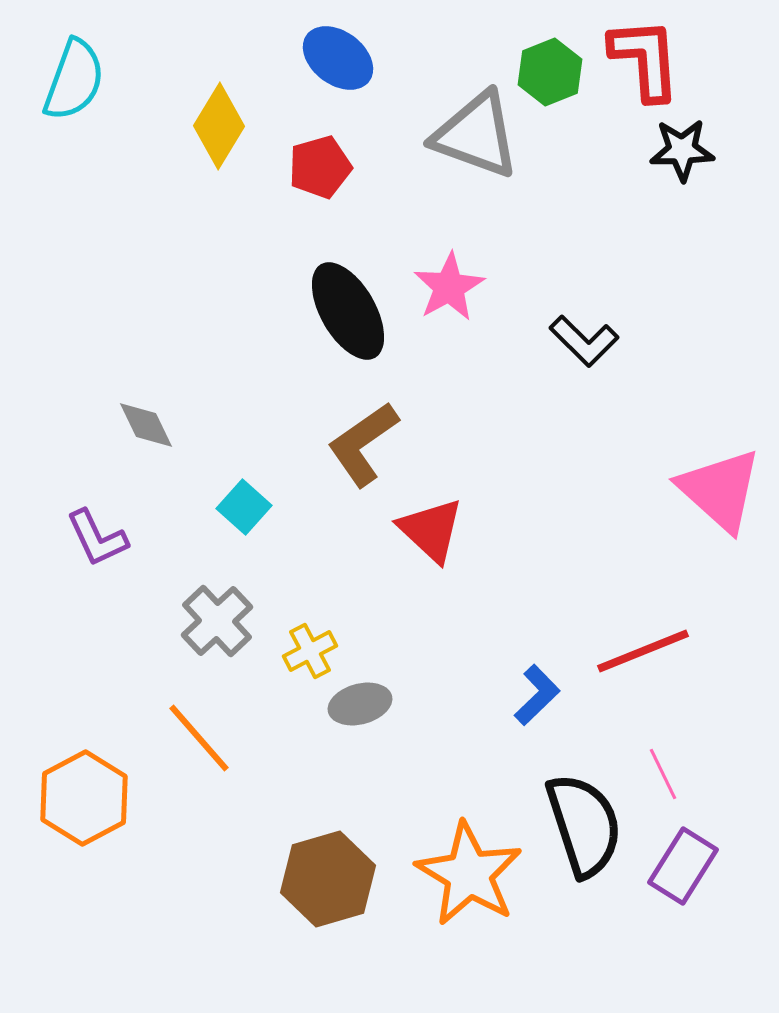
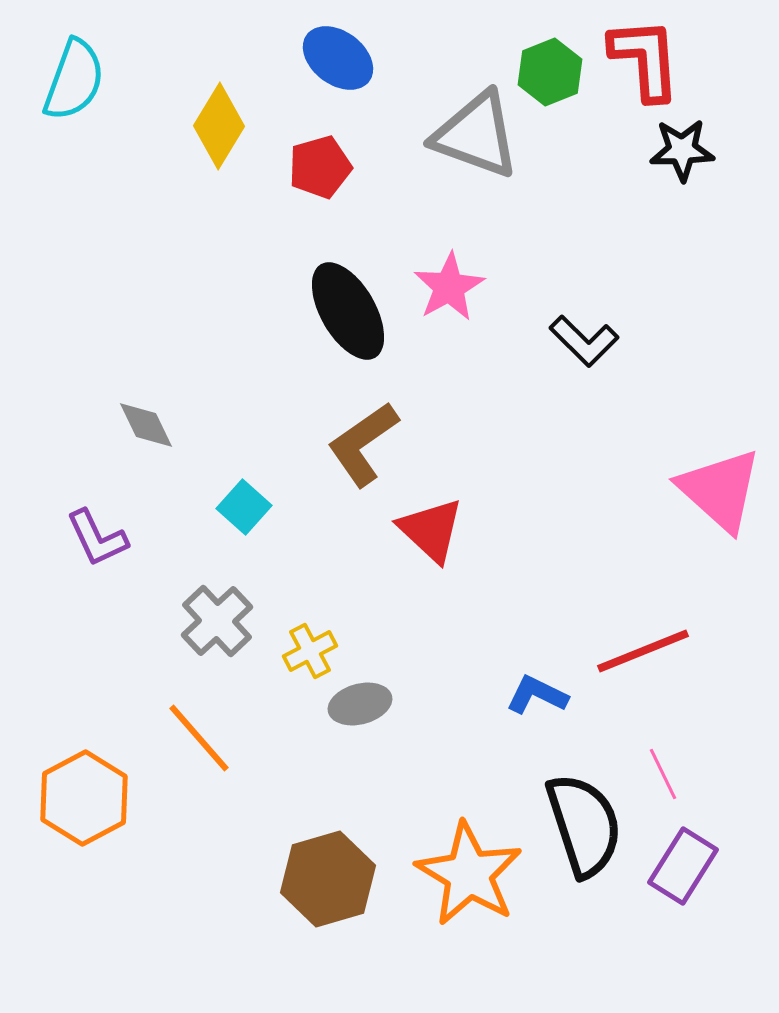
blue L-shape: rotated 110 degrees counterclockwise
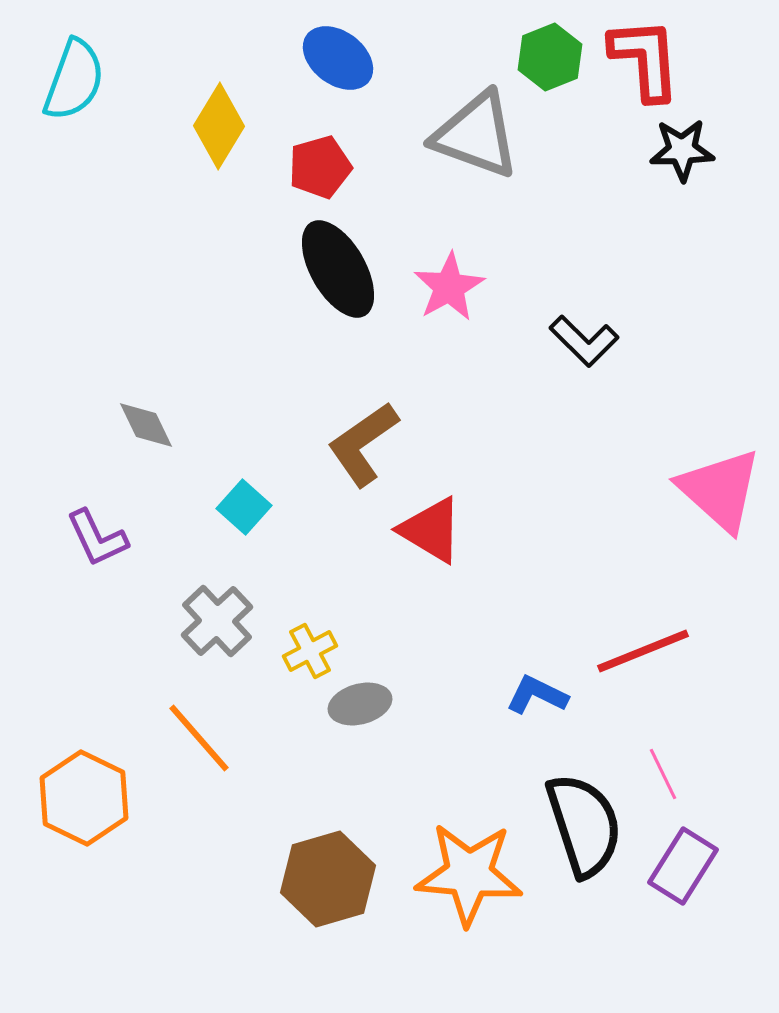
green hexagon: moved 15 px up
black ellipse: moved 10 px left, 42 px up
red triangle: rotated 12 degrees counterclockwise
orange hexagon: rotated 6 degrees counterclockwise
orange star: rotated 26 degrees counterclockwise
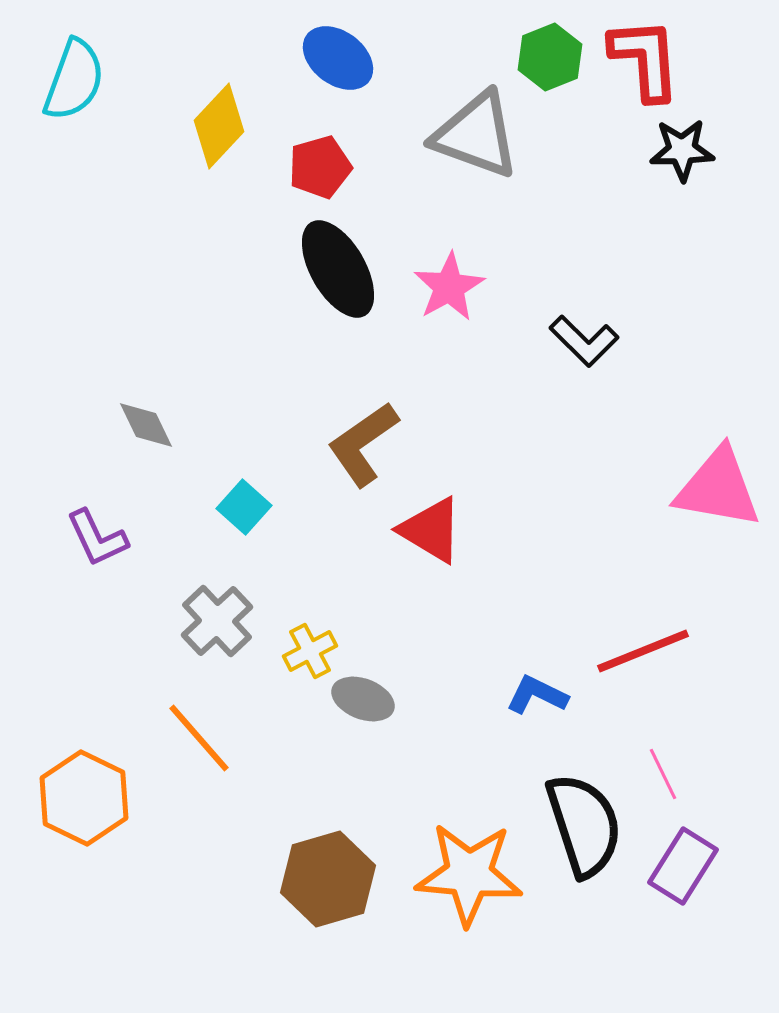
yellow diamond: rotated 12 degrees clockwise
pink triangle: moved 2 px left, 2 px up; rotated 32 degrees counterclockwise
gray ellipse: moved 3 px right, 5 px up; rotated 36 degrees clockwise
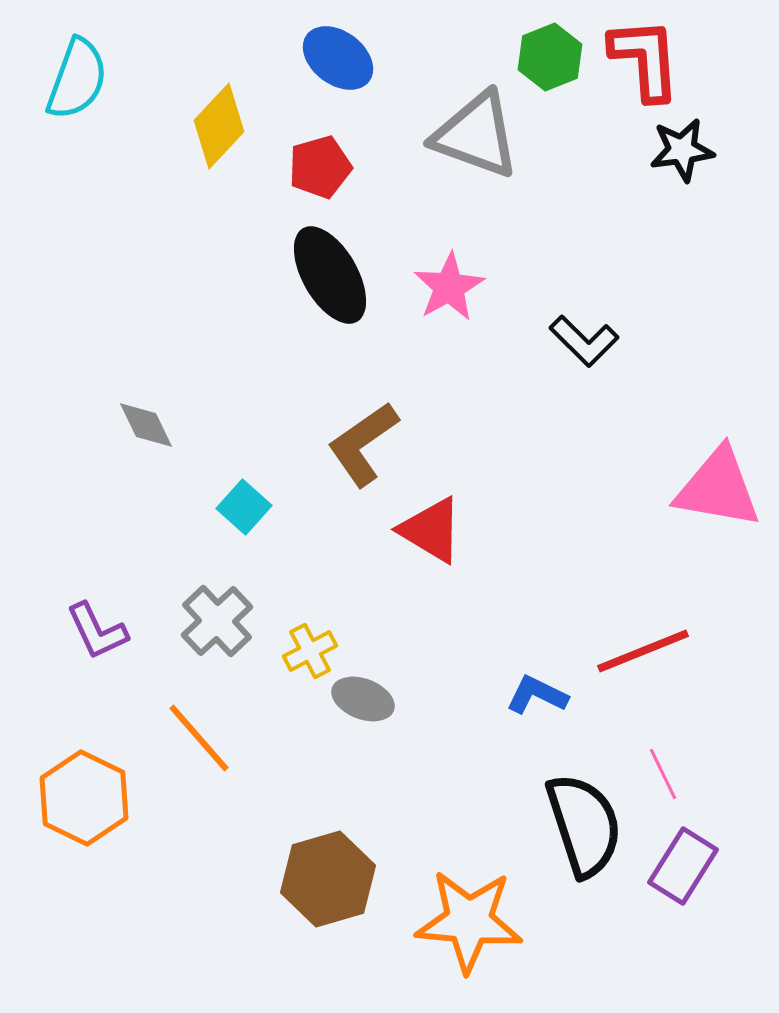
cyan semicircle: moved 3 px right, 1 px up
black star: rotated 6 degrees counterclockwise
black ellipse: moved 8 px left, 6 px down
purple L-shape: moved 93 px down
orange star: moved 47 px down
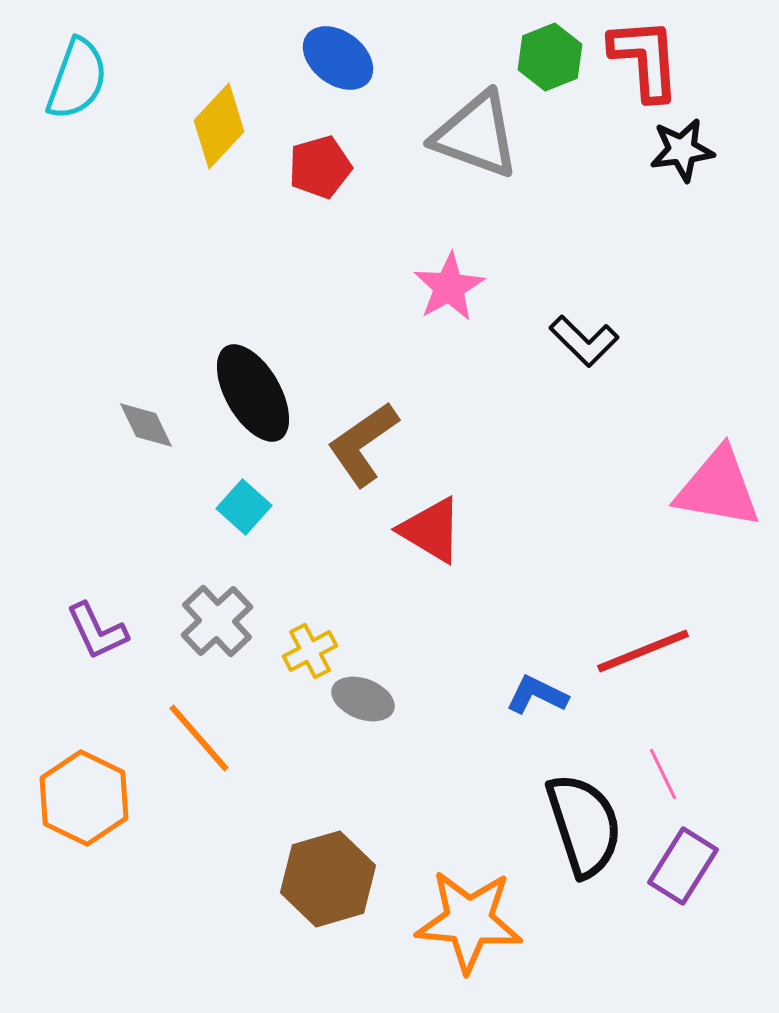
black ellipse: moved 77 px left, 118 px down
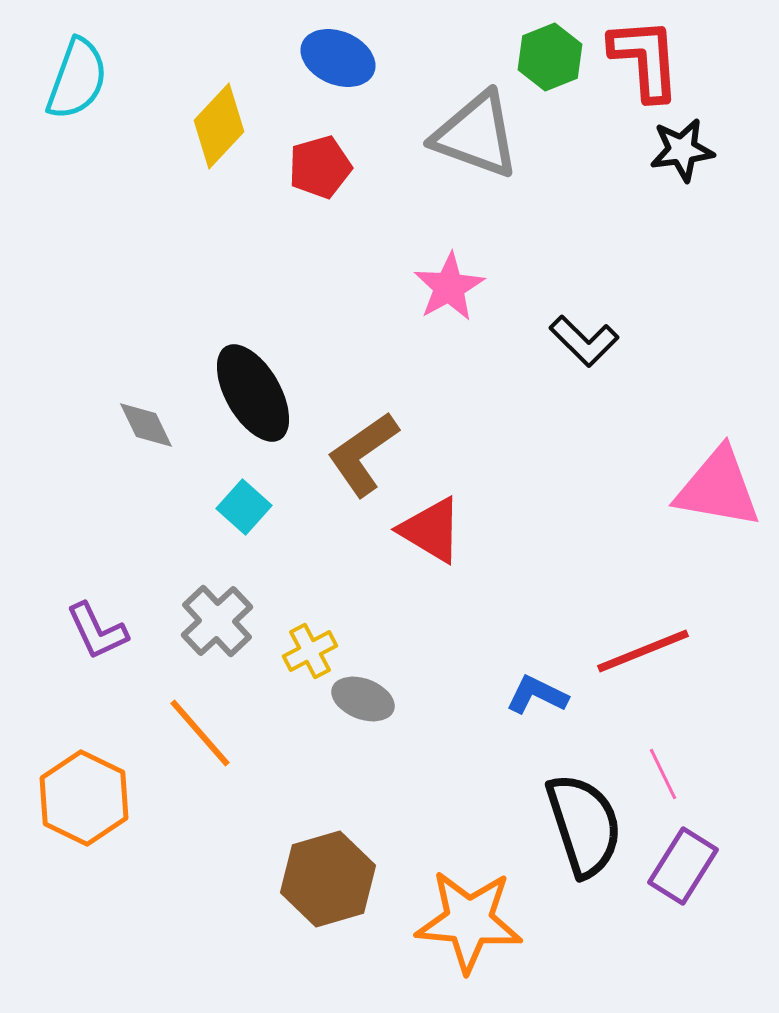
blue ellipse: rotated 14 degrees counterclockwise
brown L-shape: moved 10 px down
orange line: moved 1 px right, 5 px up
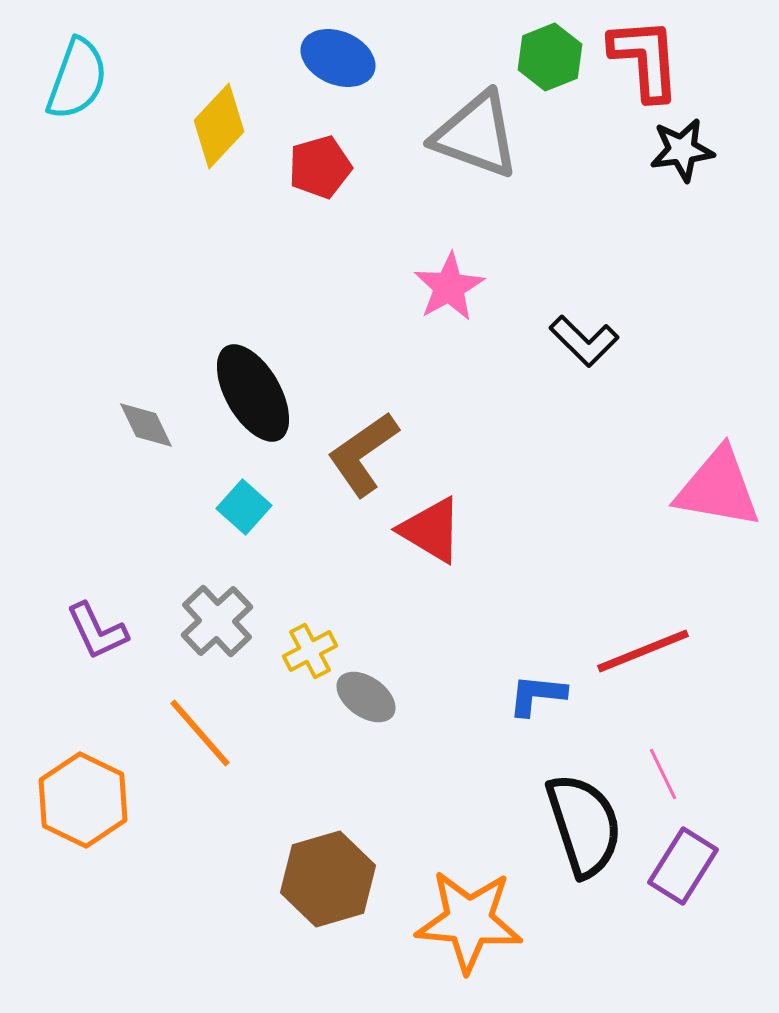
blue L-shape: rotated 20 degrees counterclockwise
gray ellipse: moved 3 px right, 2 px up; rotated 14 degrees clockwise
orange hexagon: moved 1 px left, 2 px down
